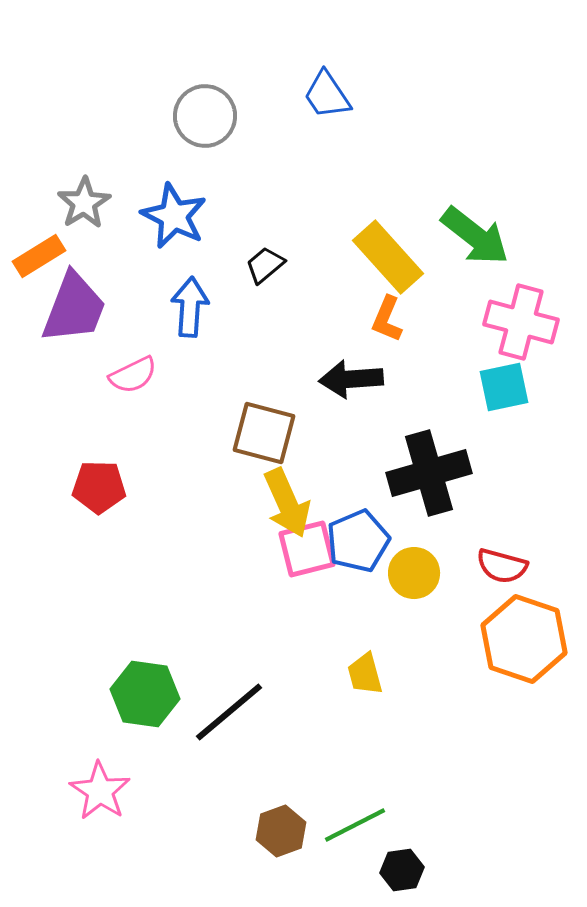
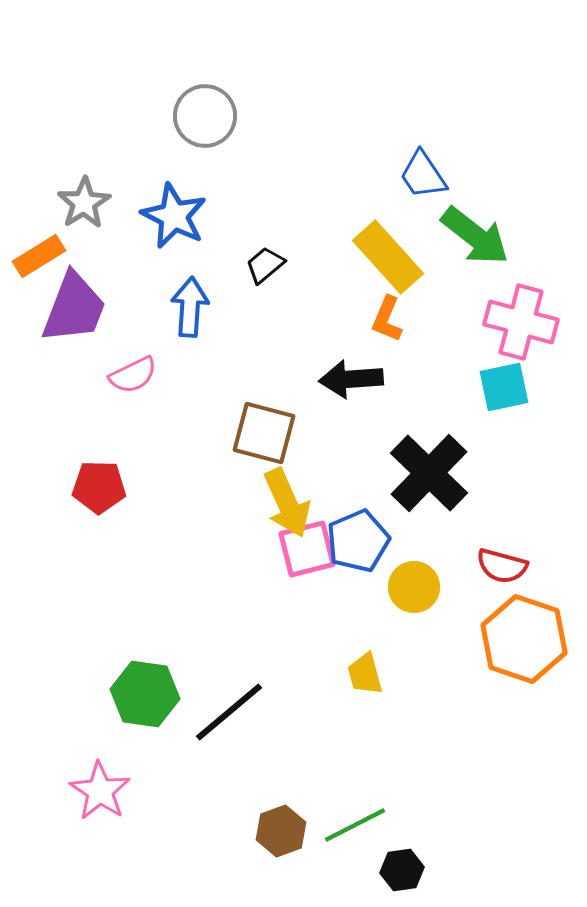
blue trapezoid: moved 96 px right, 80 px down
black cross: rotated 30 degrees counterclockwise
yellow circle: moved 14 px down
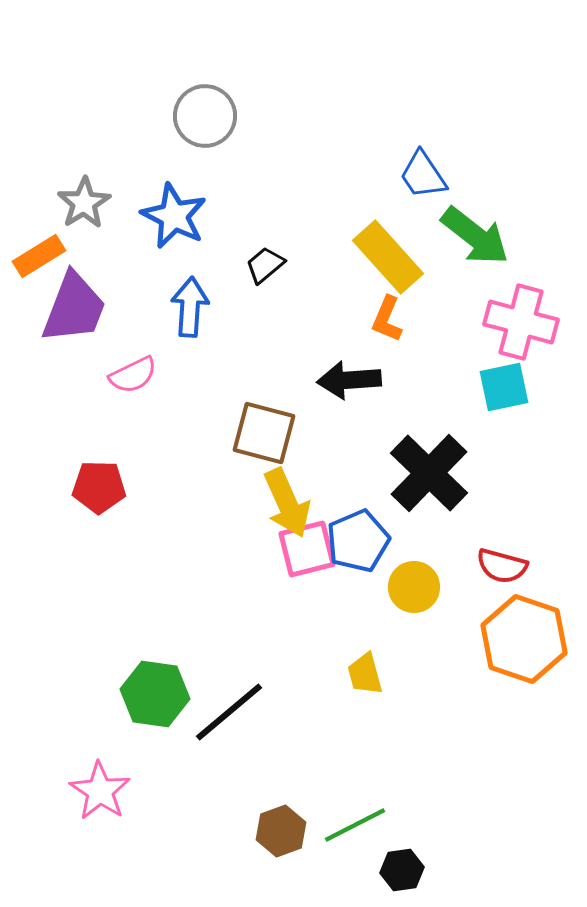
black arrow: moved 2 px left, 1 px down
green hexagon: moved 10 px right
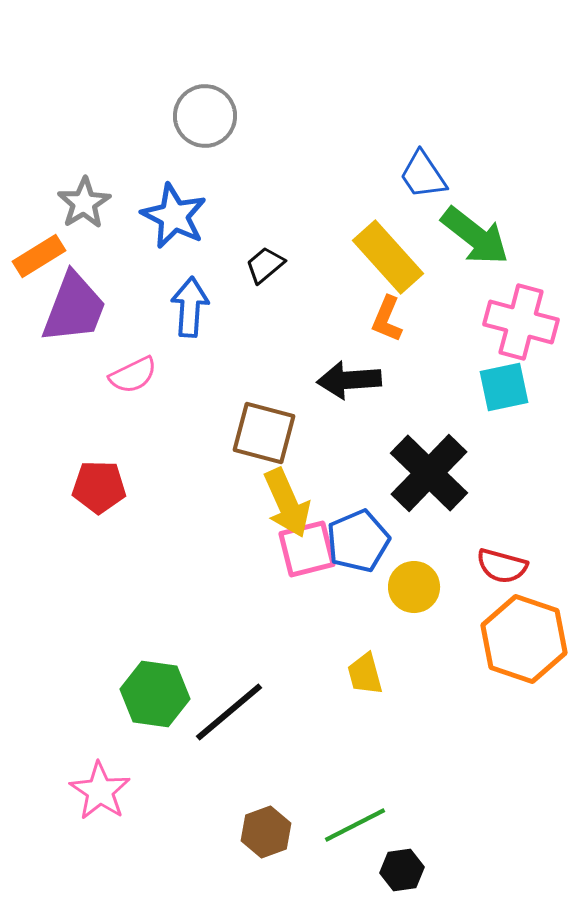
brown hexagon: moved 15 px left, 1 px down
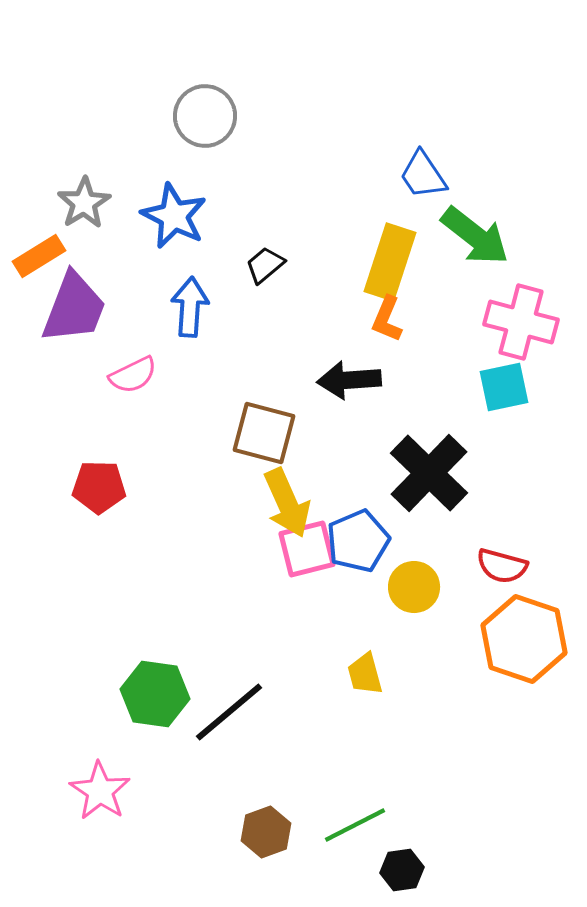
yellow rectangle: moved 2 px right, 5 px down; rotated 60 degrees clockwise
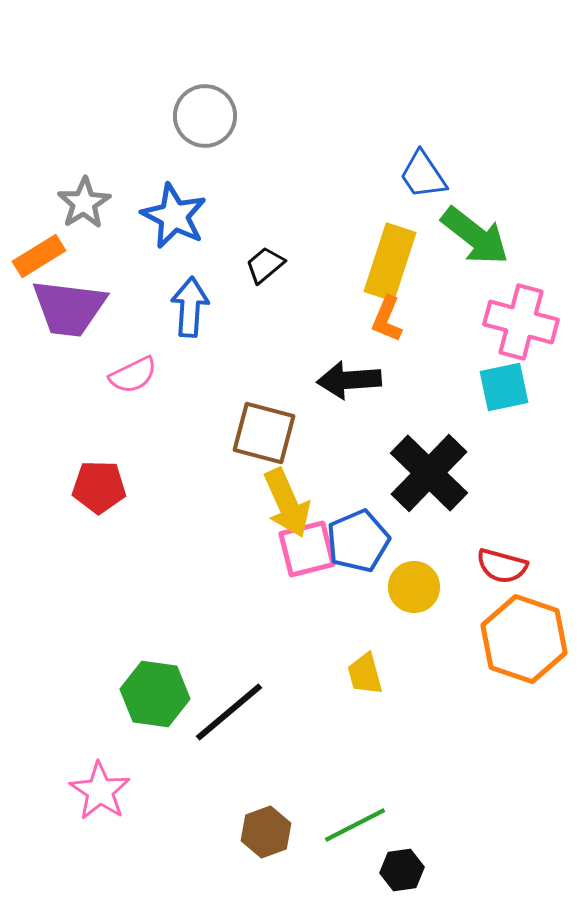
purple trapezoid: moved 5 px left; rotated 76 degrees clockwise
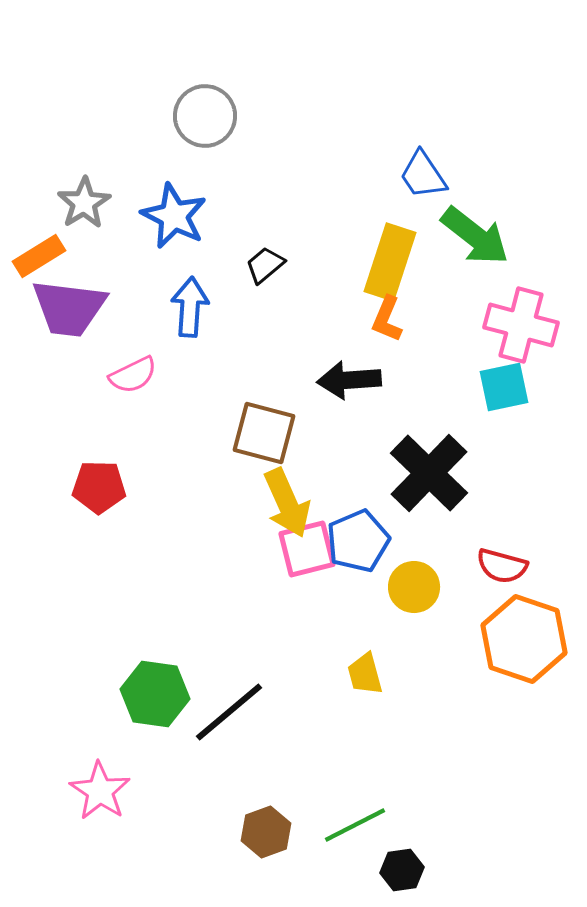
pink cross: moved 3 px down
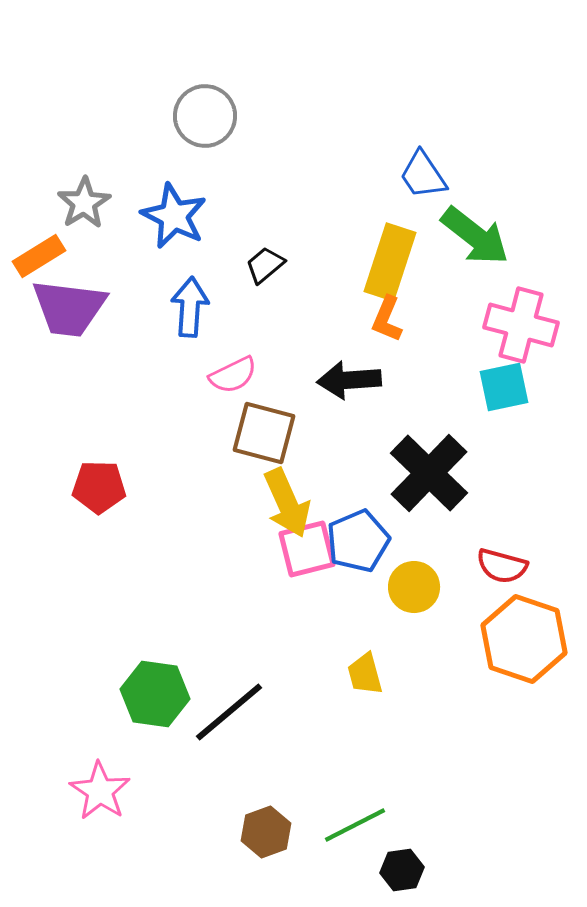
pink semicircle: moved 100 px right
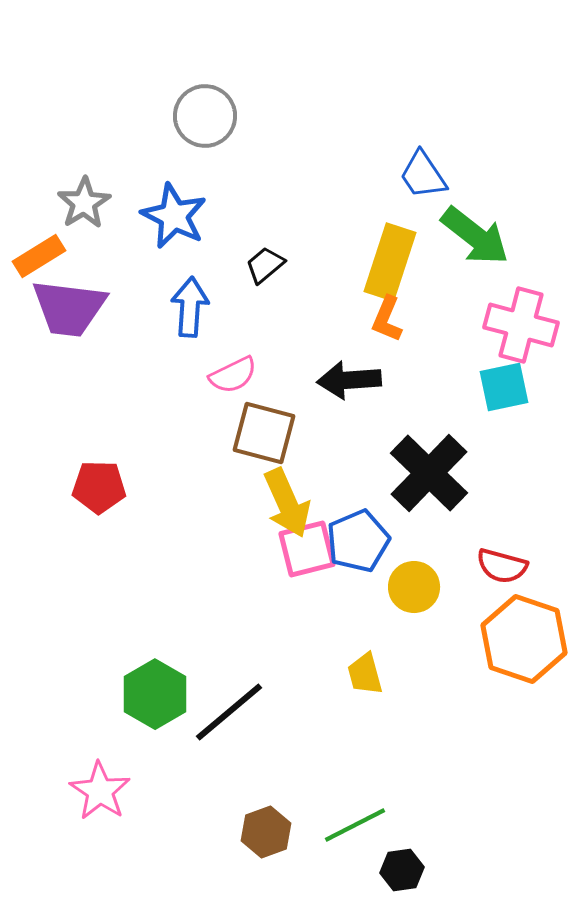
green hexagon: rotated 22 degrees clockwise
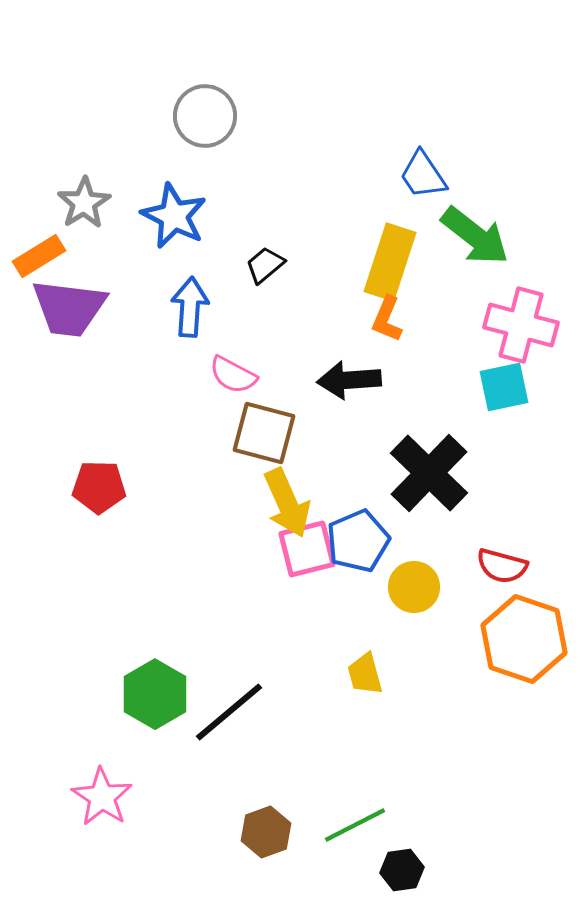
pink semicircle: rotated 54 degrees clockwise
pink star: moved 2 px right, 6 px down
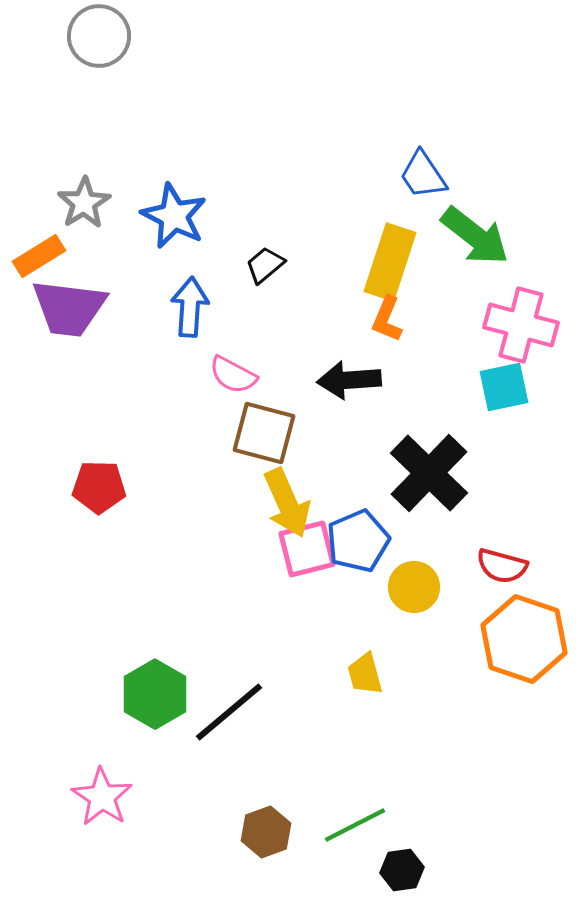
gray circle: moved 106 px left, 80 px up
